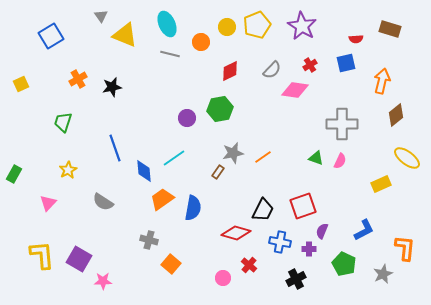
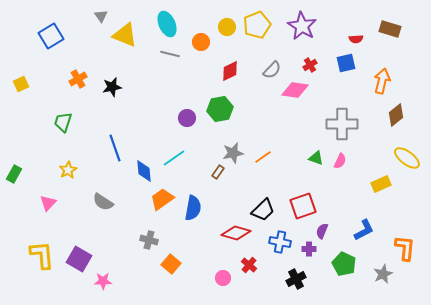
black trapezoid at (263, 210): rotated 20 degrees clockwise
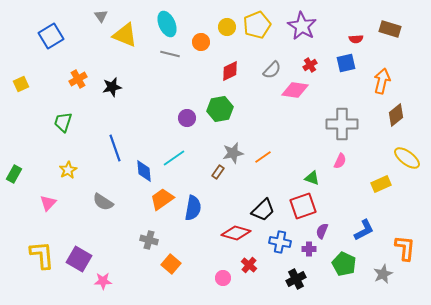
green triangle at (316, 158): moved 4 px left, 20 px down
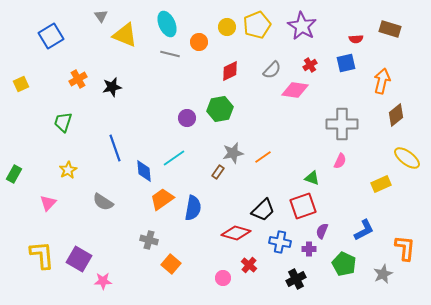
orange circle at (201, 42): moved 2 px left
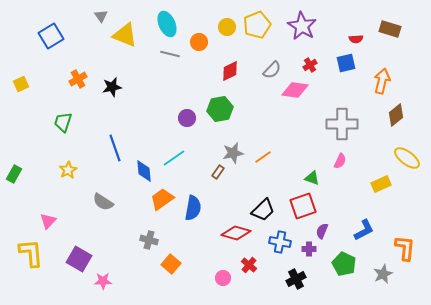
pink triangle at (48, 203): moved 18 px down
yellow L-shape at (42, 255): moved 11 px left, 2 px up
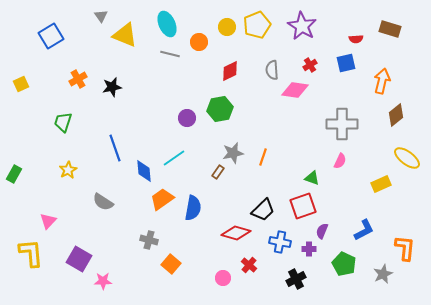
gray semicircle at (272, 70): rotated 132 degrees clockwise
orange line at (263, 157): rotated 36 degrees counterclockwise
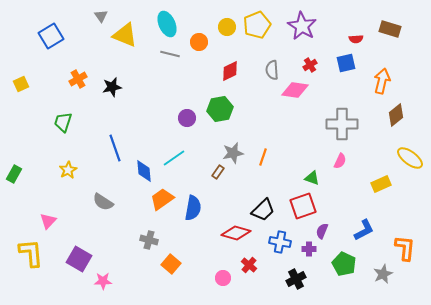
yellow ellipse at (407, 158): moved 3 px right
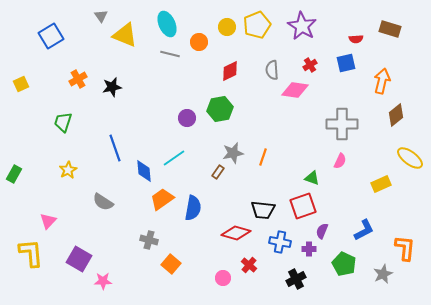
black trapezoid at (263, 210): rotated 50 degrees clockwise
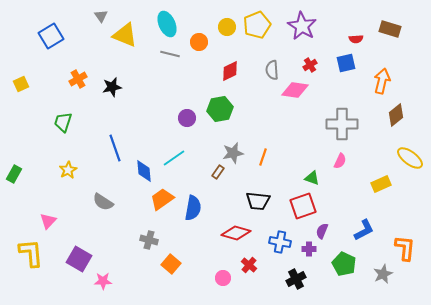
black trapezoid at (263, 210): moved 5 px left, 9 px up
